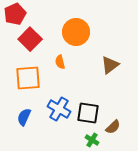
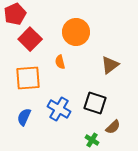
black square: moved 7 px right, 10 px up; rotated 10 degrees clockwise
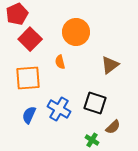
red pentagon: moved 2 px right
blue semicircle: moved 5 px right, 2 px up
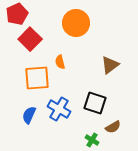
orange circle: moved 9 px up
orange square: moved 9 px right
brown semicircle: rotated 14 degrees clockwise
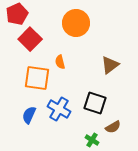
orange square: rotated 12 degrees clockwise
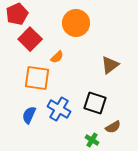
orange semicircle: moved 3 px left, 5 px up; rotated 120 degrees counterclockwise
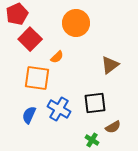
black square: rotated 25 degrees counterclockwise
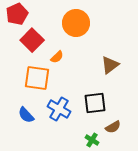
red square: moved 2 px right, 1 px down
blue semicircle: moved 3 px left; rotated 66 degrees counterclockwise
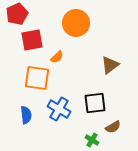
red square: rotated 35 degrees clockwise
blue semicircle: rotated 144 degrees counterclockwise
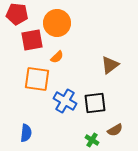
red pentagon: rotated 30 degrees clockwise
orange circle: moved 19 px left
orange square: moved 1 px down
blue cross: moved 6 px right, 8 px up
blue semicircle: moved 18 px down; rotated 12 degrees clockwise
brown semicircle: moved 2 px right, 3 px down
